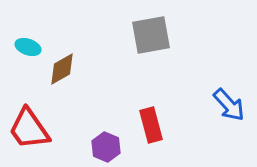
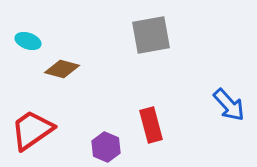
cyan ellipse: moved 6 px up
brown diamond: rotated 44 degrees clockwise
red trapezoid: moved 3 px right, 1 px down; rotated 90 degrees clockwise
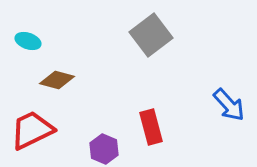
gray square: rotated 27 degrees counterclockwise
brown diamond: moved 5 px left, 11 px down
red rectangle: moved 2 px down
red trapezoid: rotated 9 degrees clockwise
purple hexagon: moved 2 px left, 2 px down
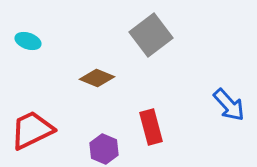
brown diamond: moved 40 px right, 2 px up; rotated 8 degrees clockwise
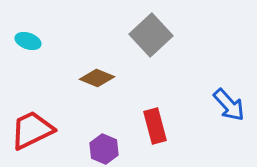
gray square: rotated 6 degrees counterclockwise
red rectangle: moved 4 px right, 1 px up
